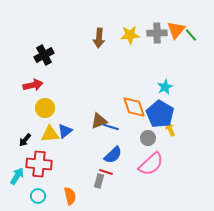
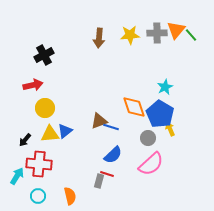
red line: moved 1 px right, 2 px down
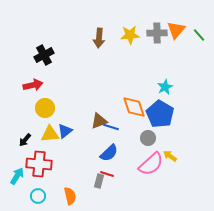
green line: moved 8 px right
yellow arrow: moved 27 px down; rotated 32 degrees counterclockwise
blue semicircle: moved 4 px left, 2 px up
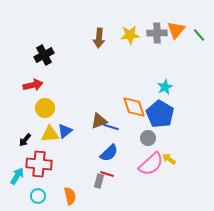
yellow arrow: moved 1 px left, 3 px down
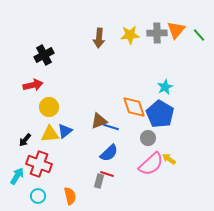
yellow circle: moved 4 px right, 1 px up
red cross: rotated 15 degrees clockwise
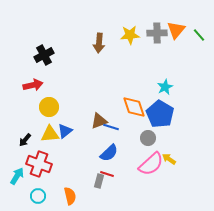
brown arrow: moved 5 px down
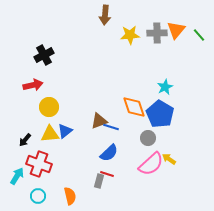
brown arrow: moved 6 px right, 28 px up
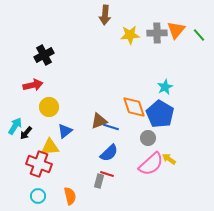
yellow triangle: moved 13 px down
black arrow: moved 1 px right, 7 px up
cyan arrow: moved 2 px left, 50 px up
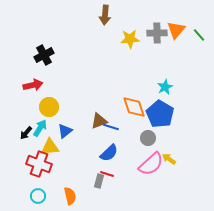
yellow star: moved 4 px down
cyan arrow: moved 25 px right, 2 px down
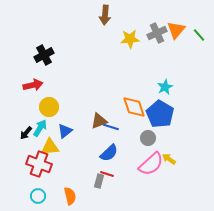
gray cross: rotated 24 degrees counterclockwise
